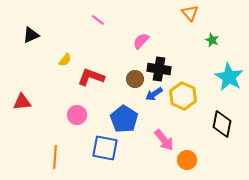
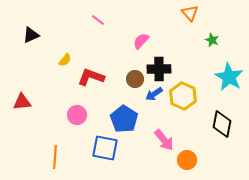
black cross: rotated 10 degrees counterclockwise
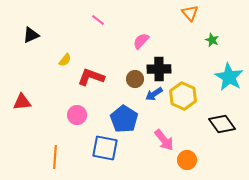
black diamond: rotated 48 degrees counterclockwise
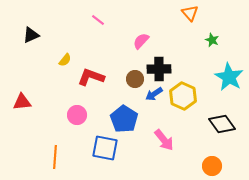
orange circle: moved 25 px right, 6 px down
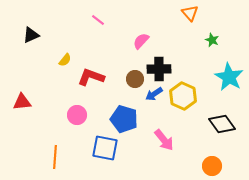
blue pentagon: rotated 16 degrees counterclockwise
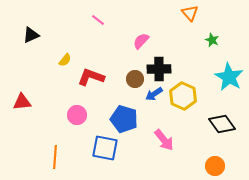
orange circle: moved 3 px right
